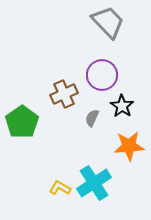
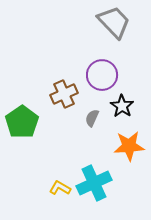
gray trapezoid: moved 6 px right
cyan cross: rotated 8 degrees clockwise
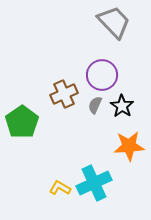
gray semicircle: moved 3 px right, 13 px up
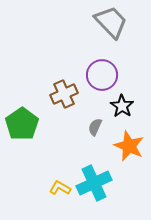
gray trapezoid: moved 3 px left
gray semicircle: moved 22 px down
green pentagon: moved 2 px down
orange star: rotated 28 degrees clockwise
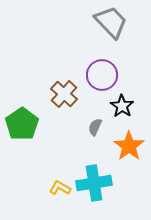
brown cross: rotated 24 degrees counterclockwise
orange star: rotated 12 degrees clockwise
cyan cross: rotated 16 degrees clockwise
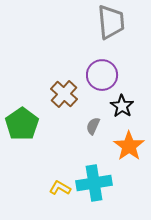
gray trapezoid: rotated 39 degrees clockwise
gray semicircle: moved 2 px left, 1 px up
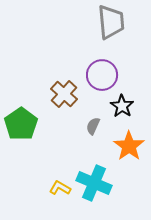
green pentagon: moved 1 px left
cyan cross: rotated 32 degrees clockwise
